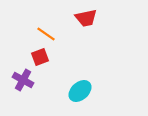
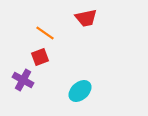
orange line: moved 1 px left, 1 px up
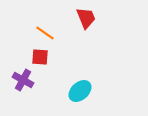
red trapezoid: rotated 100 degrees counterclockwise
red square: rotated 24 degrees clockwise
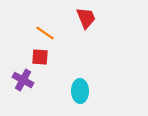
cyan ellipse: rotated 50 degrees counterclockwise
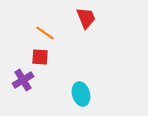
purple cross: rotated 30 degrees clockwise
cyan ellipse: moved 1 px right, 3 px down; rotated 15 degrees counterclockwise
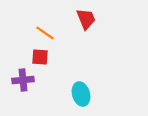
red trapezoid: moved 1 px down
purple cross: rotated 25 degrees clockwise
